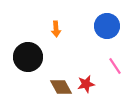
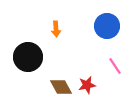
red star: moved 1 px right, 1 px down
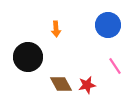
blue circle: moved 1 px right, 1 px up
brown diamond: moved 3 px up
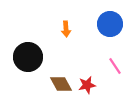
blue circle: moved 2 px right, 1 px up
orange arrow: moved 10 px right
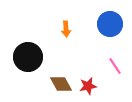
red star: moved 1 px right, 1 px down
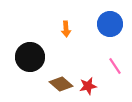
black circle: moved 2 px right
brown diamond: rotated 20 degrees counterclockwise
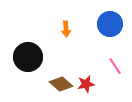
black circle: moved 2 px left
red star: moved 2 px left, 2 px up
